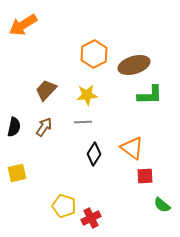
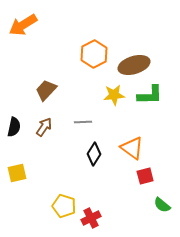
yellow star: moved 27 px right
red square: rotated 12 degrees counterclockwise
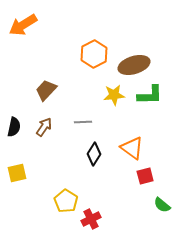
yellow pentagon: moved 2 px right, 5 px up; rotated 15 degrees clockwise
red cross: moved 1 px down
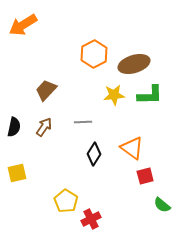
brown ellipse: moved 1 px up
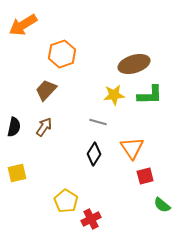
orange hexagon: moved 32 px left; rotated 8 degrees clockwise
gray line: moved 15 px right; rotated 18 degrees clockwise
orange triangle: rotated 20 degrees clockwise
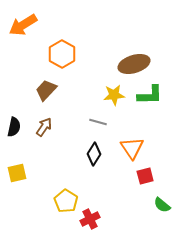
orange hexagon: rotated 12 degrees counterclockwise
red cross: moved 1 px left
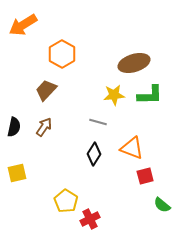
brown ellipse: moved 1 px up
orange triangle: rotated 35 degrees counterclockwise
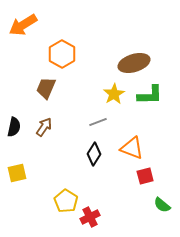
brown trapezoid: moved 2 px up; rotated 20 degrees counterclockwise
yellow star: moved 1 px up; rotated 25 degrees counterclockwise
gray line: rotated 36 degrees counterclockwise
red cross: moved 2 px up
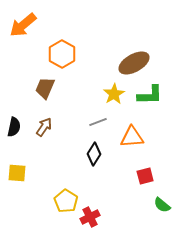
orange arrow: rotated 8 degrees counterclockwise
brown ellipse: rotated 12 degrees counterclockwise
brown trapezoid: moved 1 px left
orange triangle: moved 11 px up; rotated 25 degrees counterclockwise
yellow square: rotated 18 degrees clockwise
